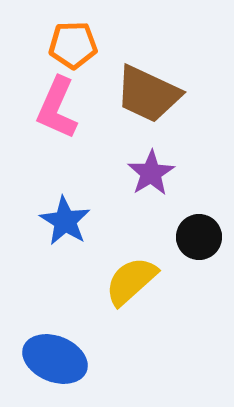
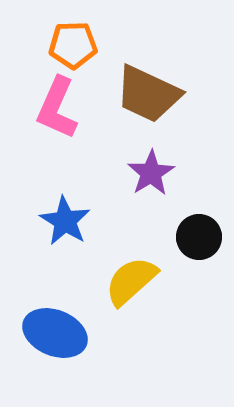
blue ellipse: moved 26 px up
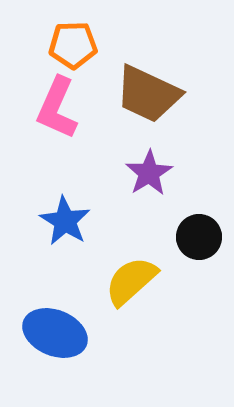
purple star: moved 2 px left
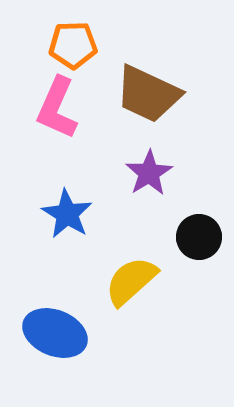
blue star: moved 2 px right, 7 px up
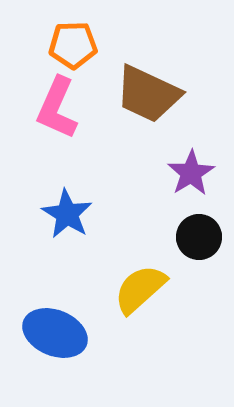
purple star: moved 42 px right
yellow semicircle: moved 9 px right, 8 px down
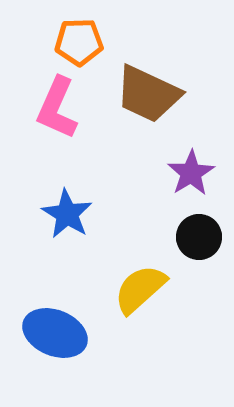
orange pentagon: moved 6 px right, 3 px up
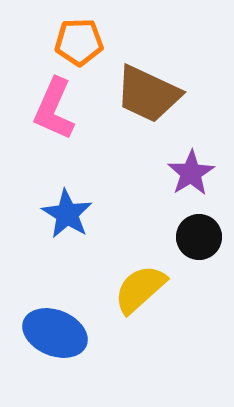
pink L-shape: moved 3 px left, 1 px down
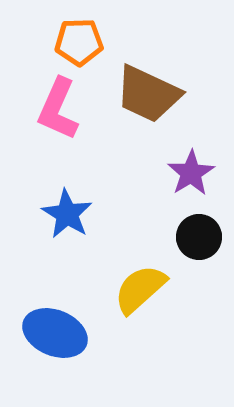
pink L-shape: moved 4 px right
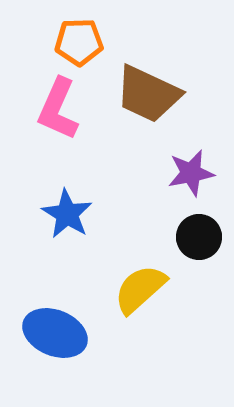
purple star: rotated 21 degrees clockwise
